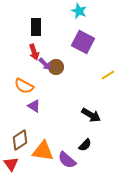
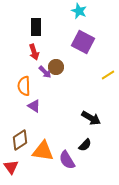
purple arrow: moved 8 px down
orange semicircle: rotated 60 degrees clockwise
black arrow: moved 3 px down
purple semicircle: rotated 18 degrees clockwise
red triangle: moved 3 px down
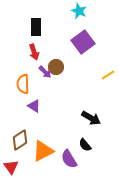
purple square: rotated 25 degrees clockwise
orange semicircle: moved 1 px left, 2 px up
black semicircle: rotated 96 degrees clockwise
orange triangle: rotated 35 degrees counterclockwise
purple semicircle: moved 2 px right, 1 px up
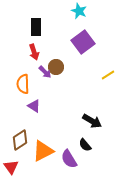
black arrow: moved 1 px right, 3 px down
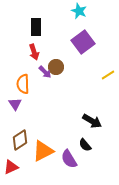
purple triangle: moved 19 px left, 2 px up; rotated 24 degrees clockwise
red triangle: rotated 42 degrees clockwise
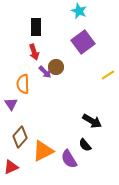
purple triangle: moved 4 px left
brown diamond: moved 3 px up; rotated 15 degrees counterclockwise
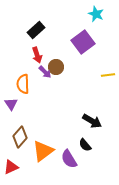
cyan star: moved 17 px right, 3 px down
black rectangle: moved 3 px down; rotated 48 degrees clockwise
red arrow: moved 3 px right, 3 px down
yellow line: rotated 24 degrees clockwise
orange triangle: rotated 10 degrees counterclockwise
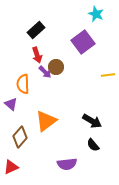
purple triangle: rotated 16 degrees counterclockwise
black semicircle: moved 8 px right
orange triangle: moved 3 px right, 30 px up
purple semicircle: moved 2 px left, 5 px down; rotated 66 degrees counterclockwise
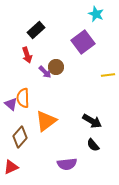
red arrow: moved 10 px left
orange semicircle: moved 14 px down
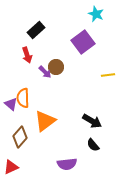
orange triangle: moved 1 px left
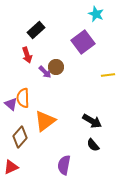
purple semicircle: moved 3 px left, 1 px down; rotated 108 degrees clockwise
